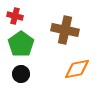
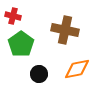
red cross: moved 2 px left
black circle: moved 18 px right
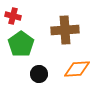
brown cross: rotated 16 degrees counterclockwise
orange diamond: rotated 8 degrees clockwise
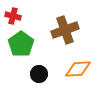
brown cross: rotated 16 degrees counterclockwise
orange diamond: moved 1 px right
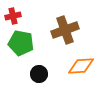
red cross: rotated 28 degrees counterclockwise
green pentagon: moved 1 px up; rotated 25 degrees counterclockwise
orange diamond: moved 3 px right, 3 px up
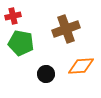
brown cross: moved 1 px right, 1 px up
black circle: moved 7 px right
